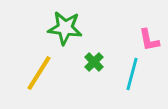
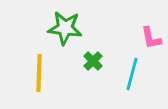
pink L-shape: moved 2 px right, 2 px up
green cross: moved 1 px left, 1 px up
yellow line: rotated 30 degrees counterclockwise
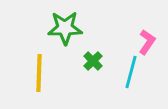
green star: rotated 8 degrees counterclockwise
pink L-shape: moved 4 px left, 4 px down; rotated 135 degrees counterclockwise
cyan line: moved 1 px left, 2 px up
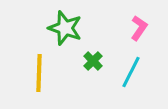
green star: rotated 20 degrees clockwise
pink L-shape: moved 8 px left, 14 px up
cyan line: rotated 12 degrees clockwise
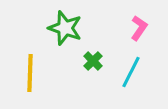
yellow line: moved 9 px left
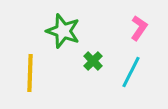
green star: moved 2 px left, 3 px down
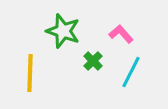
pink L-shape: moved 18 px left, 6 px down; rotated 75 degrees counterclockwise
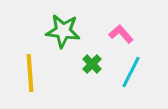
green star: rotated 12 degrees counterclockwise
green cross: moved 1 px left, 3 px down
yellow line: rotated 6 degrees counterclockwise
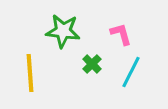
pink L-shape: rotated 25 degrees clockwise
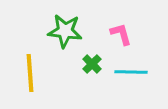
green star: moved 2 px right
cyan line: rotated 64 degrees clockwise
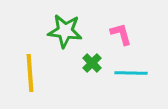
green cross: moved 1 px up
cyan line: moved 1 px down
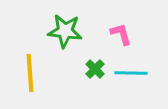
green cross: moved 3 px right, 6 px down
